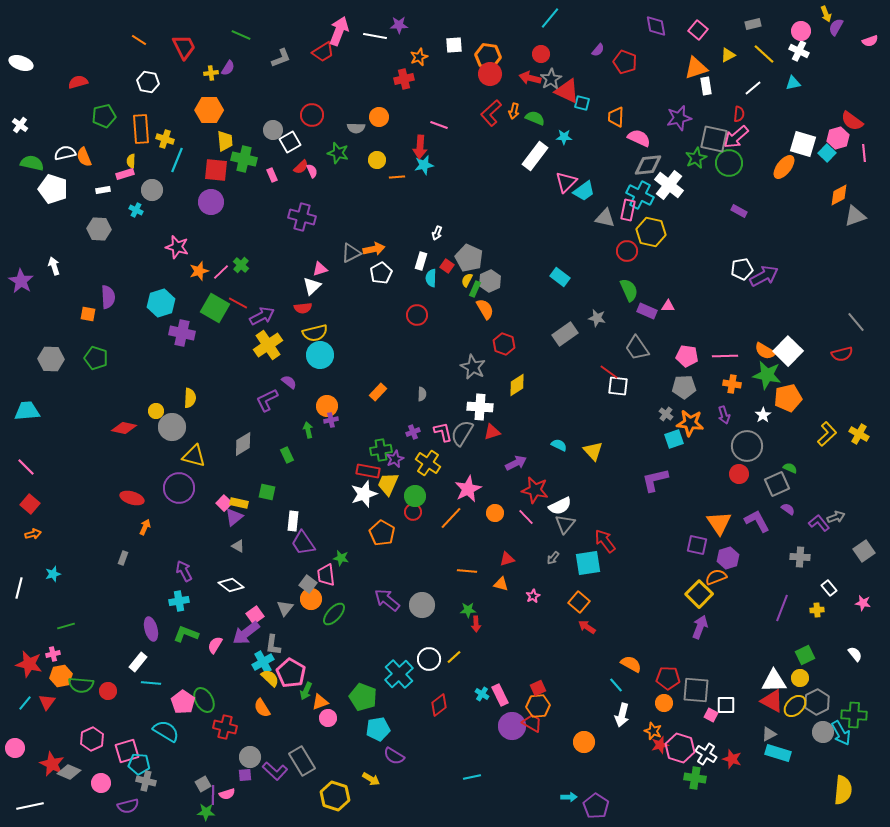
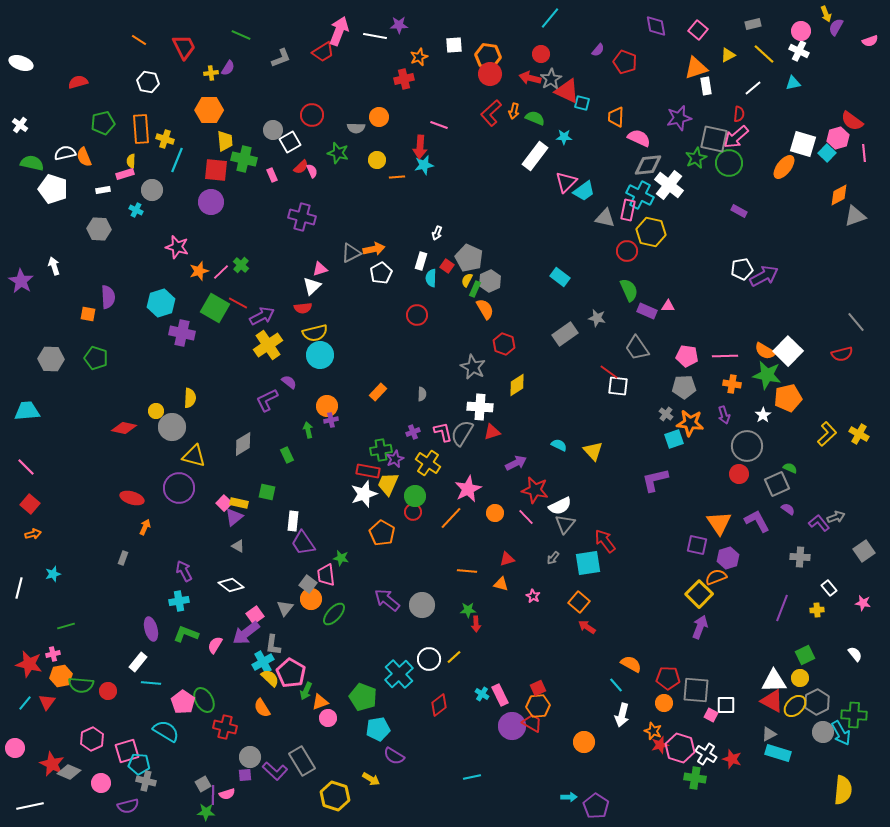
green pentagon at (104, 116): moved 1 px left, 7 px down
pink star at (533, 596): rotated 16 degrees counterclockwise
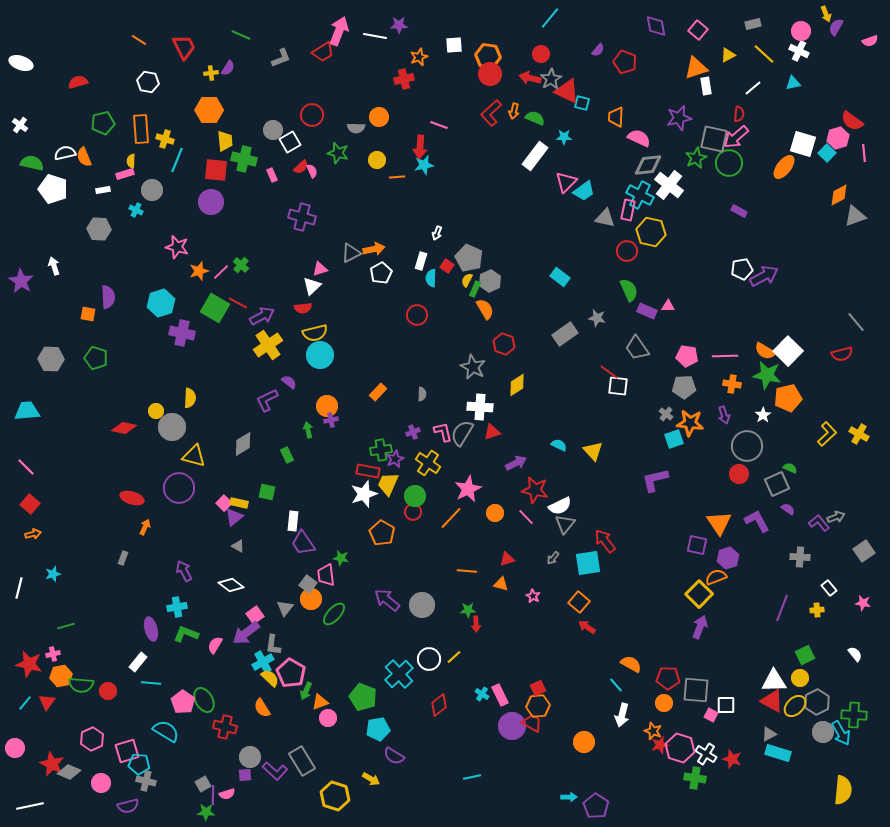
cyan cross at (179, 601): moved 2 px left, 6 px down
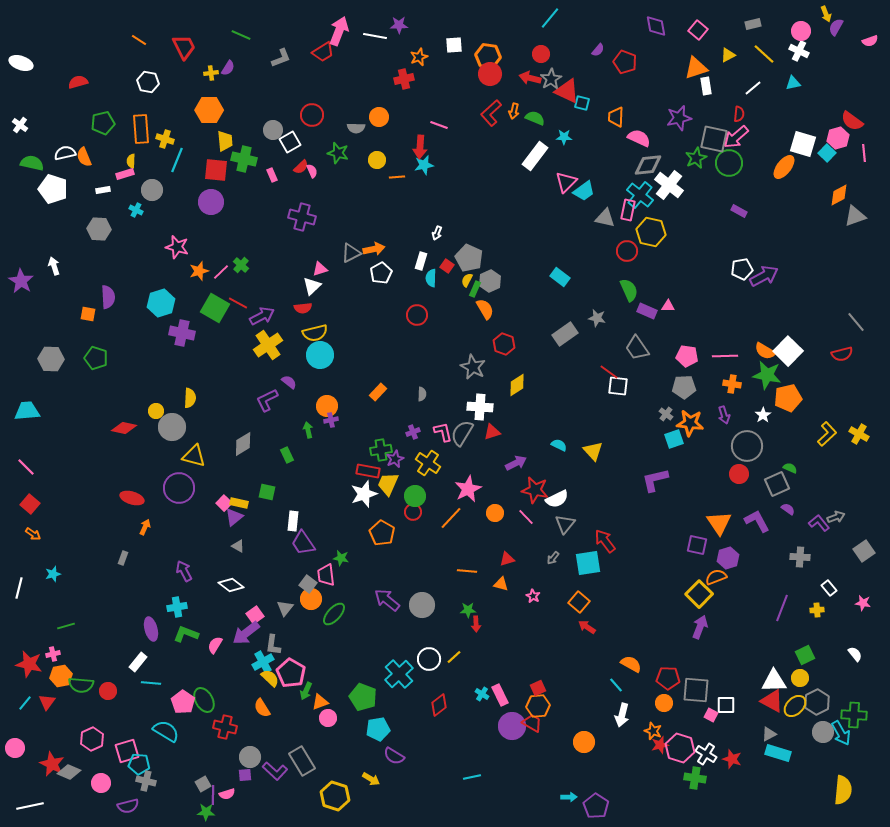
cyan cross at (640, 195): rotated 12 degrees clockwise
white semicircle at (560, 506): moved 3 px left, 7 px up
orange arrow at (33, 534): rotated 49 degrees clockwise
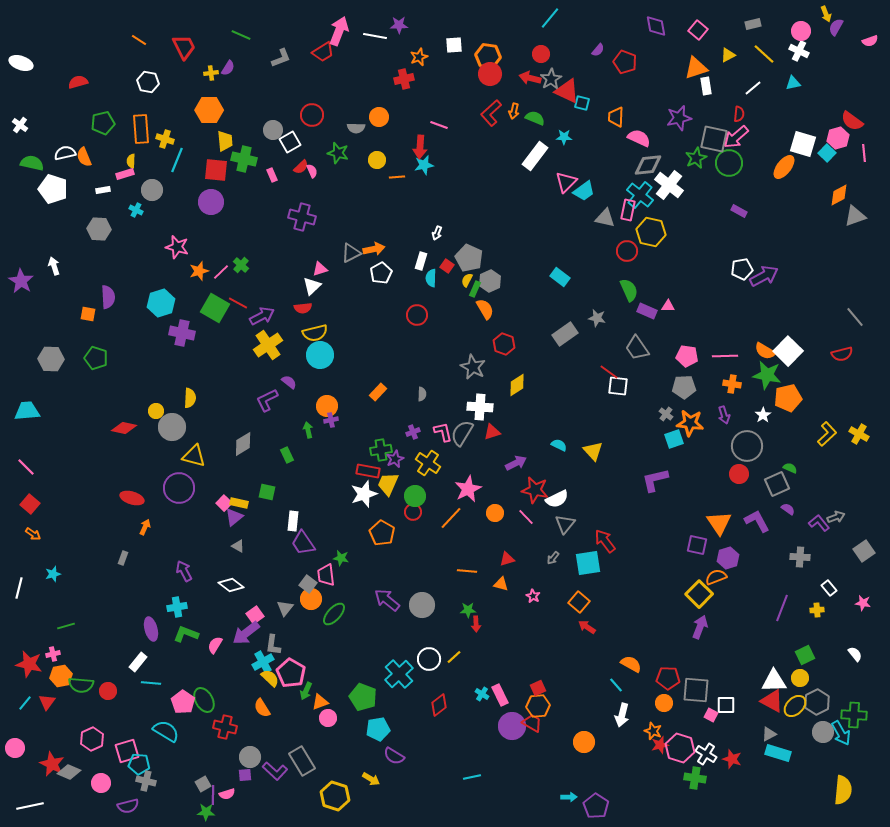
gray line at (856, 322): moved 1 px left, 5 px up
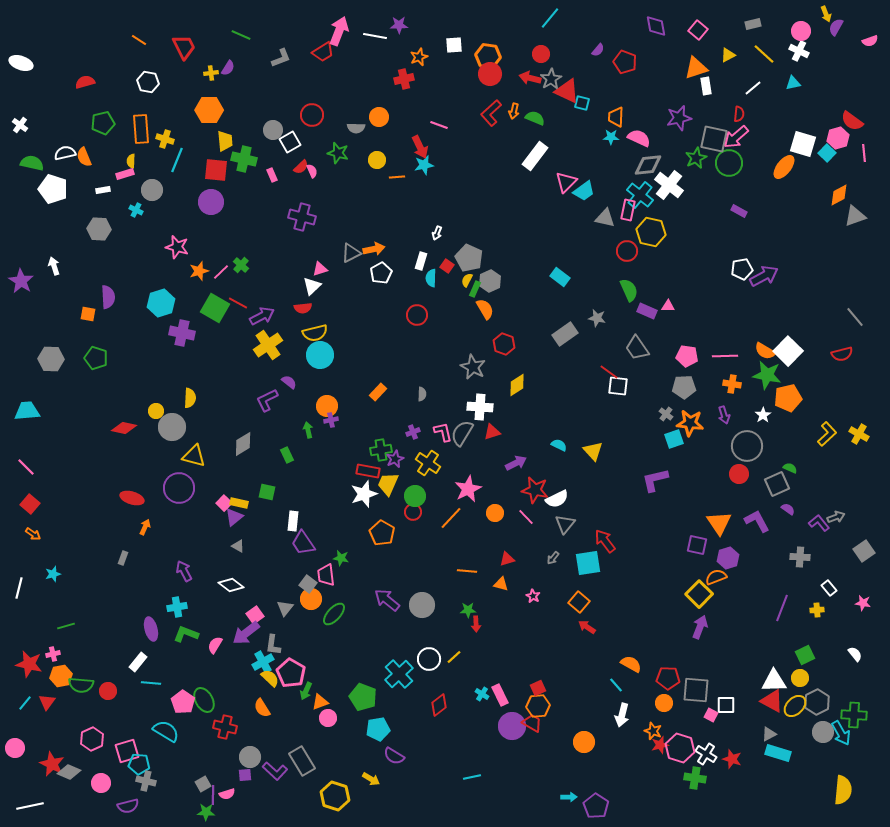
red semicircle at (78, 82): moved 7 px right
cyan star at (564, 137): moved 47 px right
red arrow at (420, 147): rotated 30 degrees counterclockwise
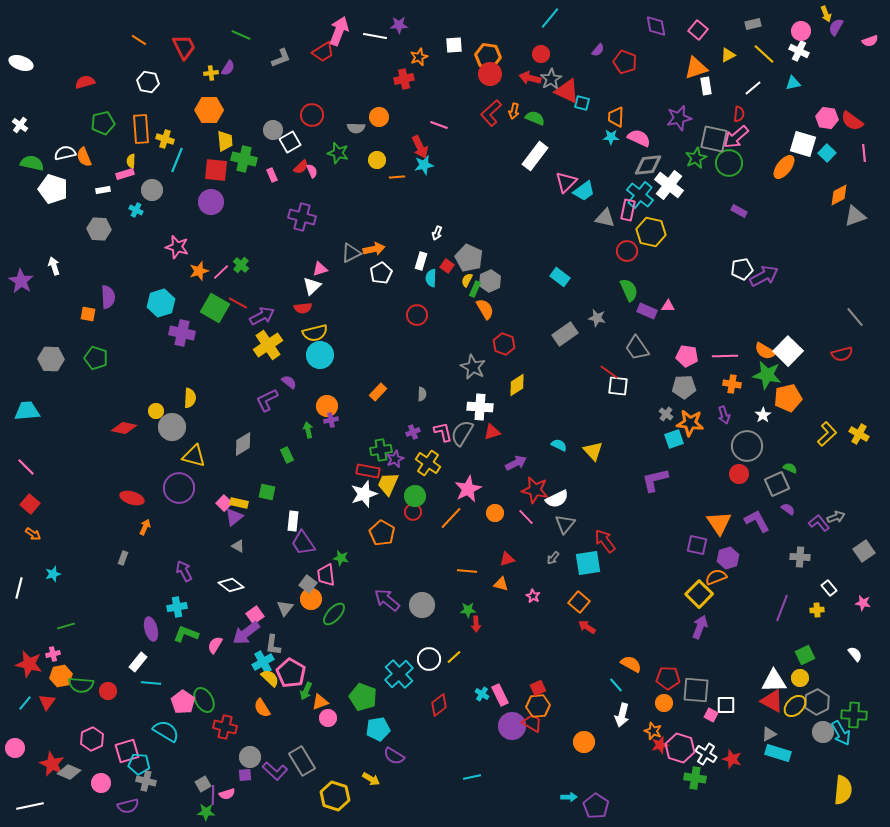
pink hexagon at (838, 138): moved 11 px left, 20 px up; rotated 25 degrees clockwise
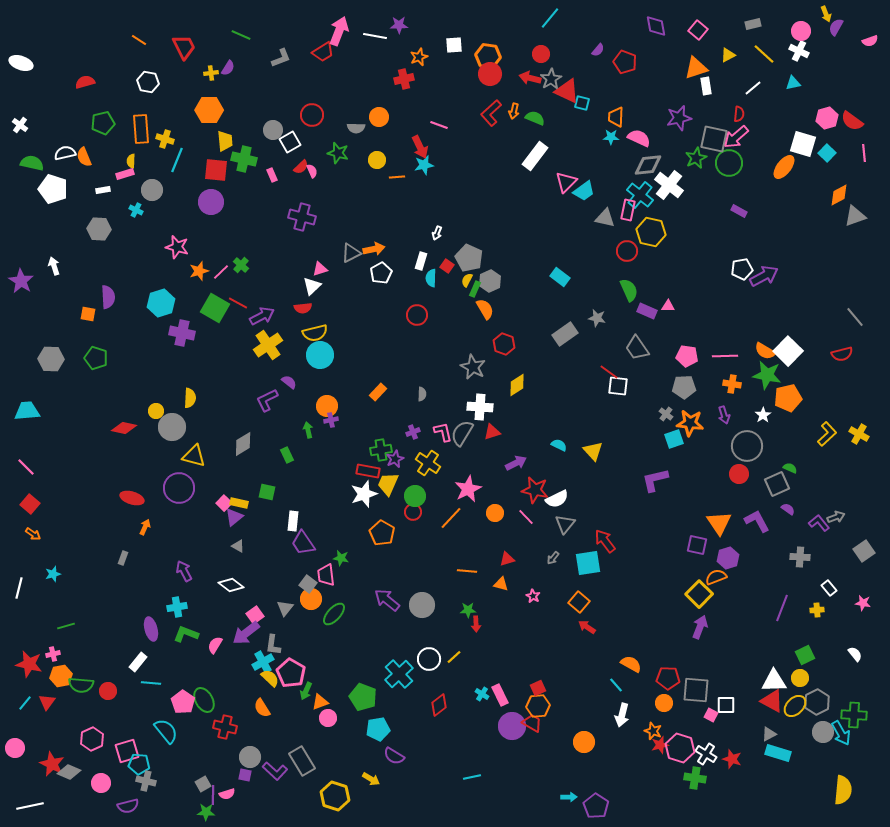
pink hexagon at (827, 118): rotated 25 degrees counterclockwise
cyan semicircle at (166, 731): rotated 20 degrees clockwise
purple square at (245, 775): rotated 16 degrees clockwise
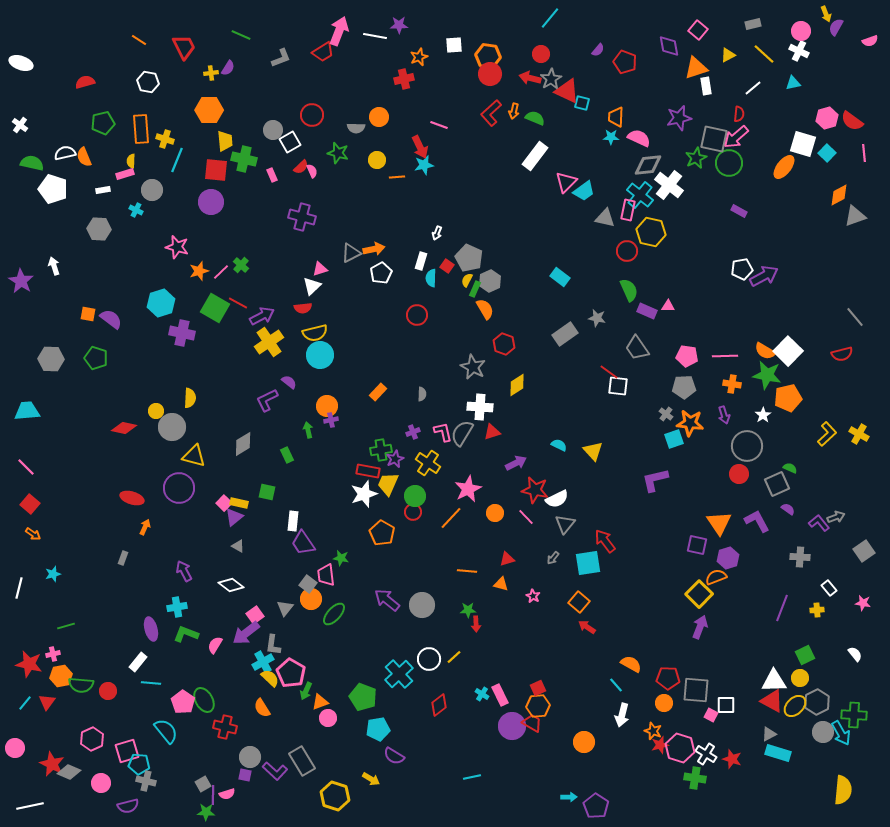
purple diamond at (656, 26): moved 13 px right, 20 px down
purple semicircle at (108, 297): moved 3 px right, 22 px down; rotated 50 degrees counterclockwise
yellow cross at (268, 345): moved 1 px right, 3 px up
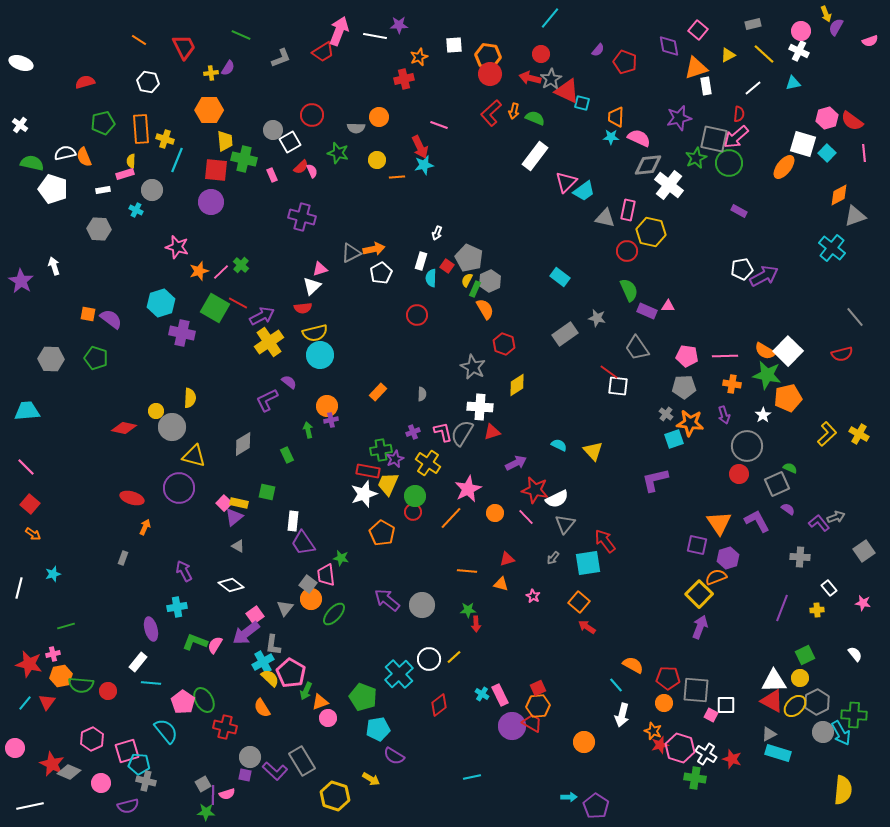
cyan cross at (640, 195): moved 192 px right, 53 px down
green L-shape at (186, 634): moved 9 px right, 8 px down
orange semicircle at (631, 664): moved 2 px right, 1 px down
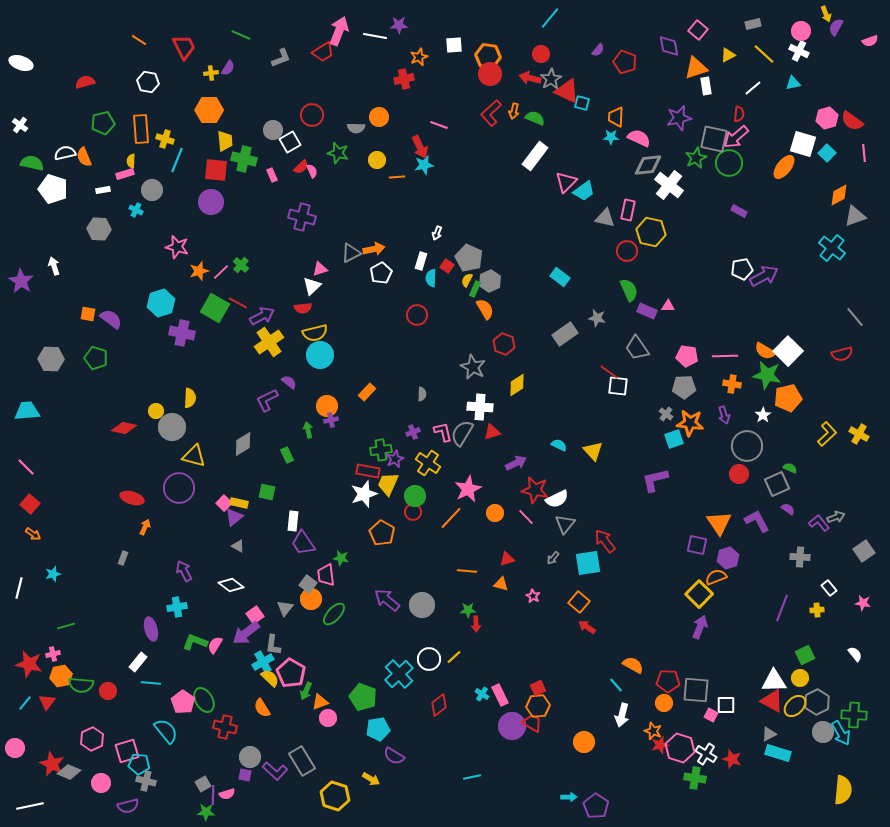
orange rectangle at (378, 392): moved 11 px left
red pentagon at (668, 678): moved 3 px down
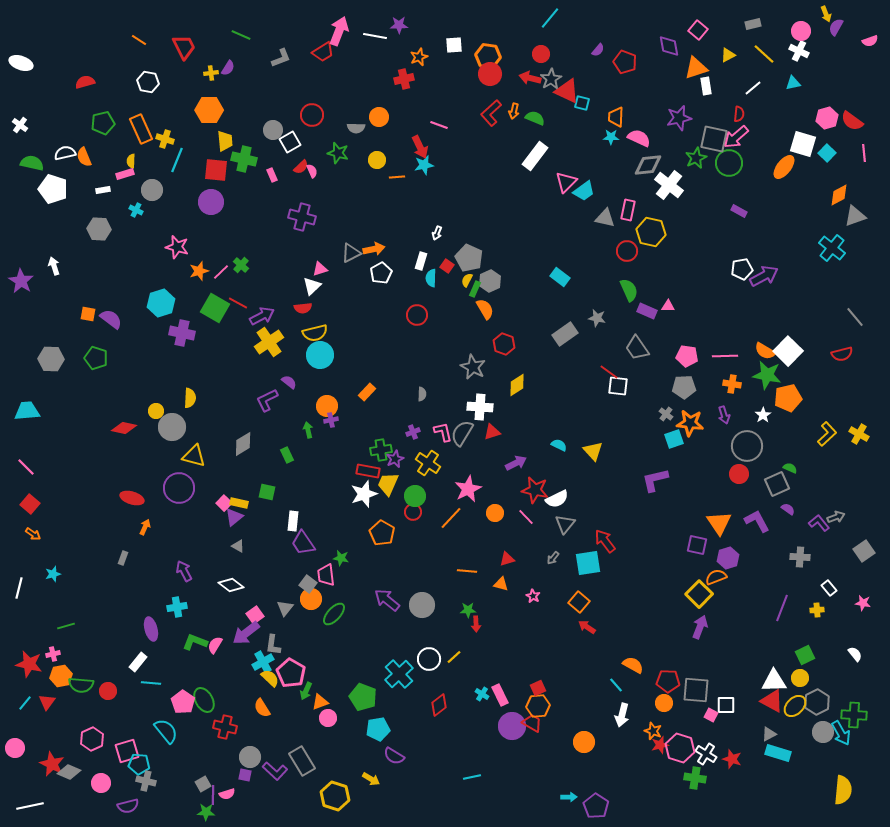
orange rectangle at (141, 129): rotated 20 degrees counterclockwise
